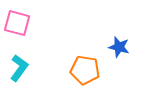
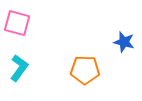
blue star: moved 5 px right, 5 px up
orange pentagon: rotated 8 degrees counterclockwise
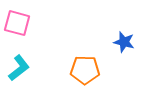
cyan L-shape: rotated 16 degrees clockwise
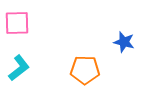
pink square: rotated 16 degrees counterclockwise
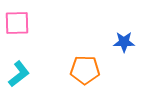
blue star: rotated 15 degrees counterclockwise
cyan L-shape: moved 6 px down
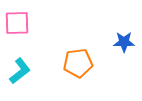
orange pentagon: moved 7 px left, 7 px up; rotated 8 degrees counterclockwise
cyan L-shape: moved 1 px right, 3 px up
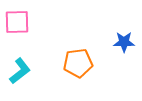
pink square: moved 1 px up
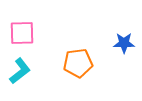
pink square: moved 5 px right, 11 px down
blue star: moved 1 px down
